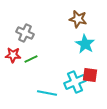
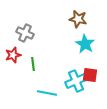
red star: rotated 21 degrees counterclockwise
green line: moved 2 px right, 5 px down; rotated 72 degrees counterclockwise
cyan cross: moved 1 px right, 1 px up
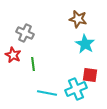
red star: rotated 28 degrees counterclockwise
cyan cross: moved 8 px down
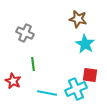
red star: moved 26 px down
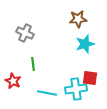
brown star: rotated 18 degrees counterclockwise
cyan star: rotated 24 degrees clockwise
red square: moved 3 px down
cyan cross: rotated 15 degrees clockwise
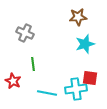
brown star: moved 2 px up
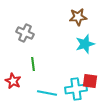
red square: moved 3 px down
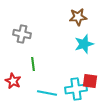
gray cross: moved 3 px left, 1 px down; rotated 12 degrees counterclockwise
cyan star: moved 1 px left
